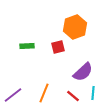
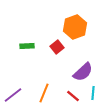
red square: moved 1 px left; rotated 24 degrees counterclockwise
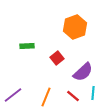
red square: moved 11 px down
orange line: moved 2 px right, 4 px down
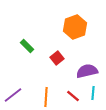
green rectangle: rotated 48 degrees clockwise
purple semicircle: moved 4 px right, 1 px up; rotated 150 degrees counterclockwise
orange line: rotated 18 degrees counterclockwise
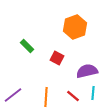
red square: rotated 24 degrees counterclockwise
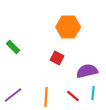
orange hexagon: moved 7 px left; rotated 20 degrees clockwise
green rectangle: moved 14 px left, 1 px down
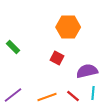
orange line: moved 1 px right; rotated 66 degrees clockwise
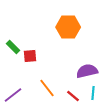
red square: moved 27 px left, 2 px up; rotated 32 degrees counterclockwise
orange line: moved 9 px up; rotated 72 degrees clockwise
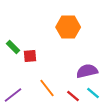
cyan line: rotated 56 degrees counterclockwise
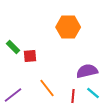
red line: rotated 56 degrees clockwise
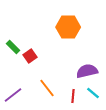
red square: rotated 32 degrees counterclockwise
